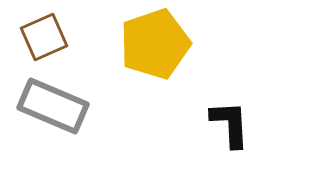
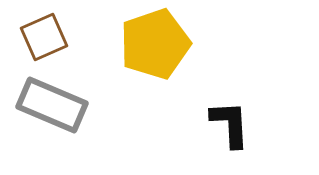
gray rectangle: moved 1 px left, 1 px up
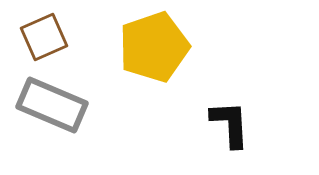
yellow pentagon: moved 1 px left, 3 px down
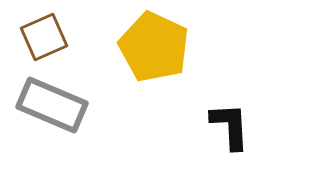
yellow pentagon: rotated 28 degrees counterclockwise
black L-shape: moved 2 px down
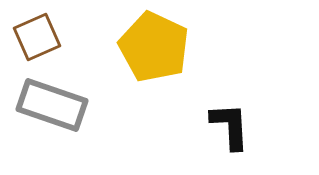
brown square: moved 7 px left
gray rectangle: rotated 4 degrees counterclockwise
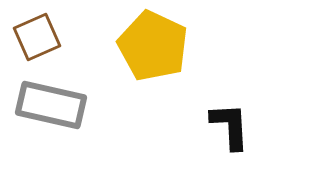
yellow pentagon: moved 1 px left, 1 px up
gray rectangle: moved 1 px left; rotated 6 degrees counterclockwise
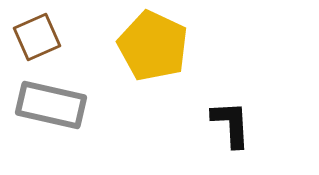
black L-shape: moved 1 px right, 2 px up
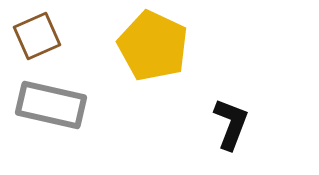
brown square: moved 1 px up
black L-shape: rotated 24 degrees clockwise
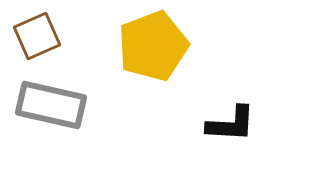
yellow pentagon: rotated 26 degrees clockwise
black L-shape: rotated 72 degrees clockwise
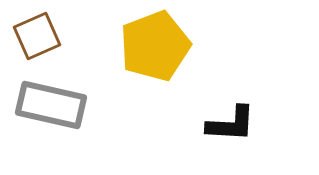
yellow pentagon: moved 2 px right
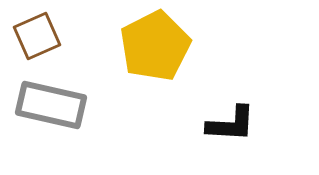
yellow pentagon: rotated 6 degrees counterclockwise
